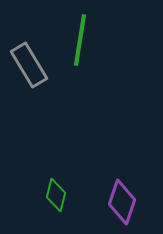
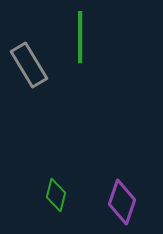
green line: moved 3 px up; rotated 9 degrees counterclockwise
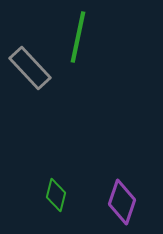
green line: moved 2 px left; rotated 12 degrees clockwise
gray rectangle: moved 1 px right, 3 px down; rotated 12 degrees counterclockwise
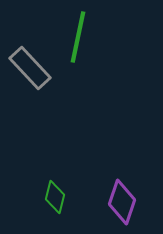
green diamond: moved 1 px left, 2 px down
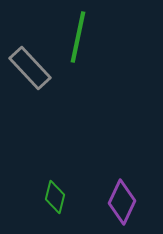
purple diamond: rotated 6 degrees clockwise
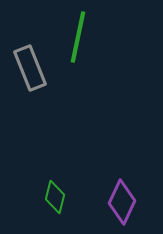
gray rectangle: rotated 21 degrees clockwise
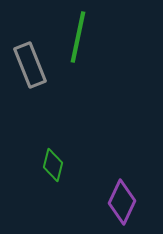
gray rectangle: moved 3 px up
green diamond: moved 2 px left, 32 px up
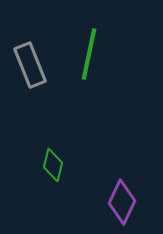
green line: moved 11 px right, 17 px down
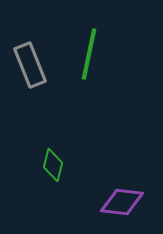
purple diamond: rotated 72 degrees clockwise
